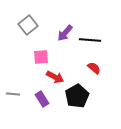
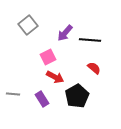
pink square: moved 7 px right; rotated 21 degrees counterclockwise
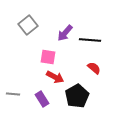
pink square: rotated 35 degrees clockwise
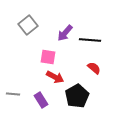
purple rectangle: moved 1 px left, 1 px down
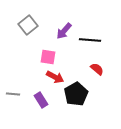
purple arrow: moved 1 px left, 2 px up
red semicircle: moved 3 px right, 1 px down
black pentagon: moved 1 px left, 2 px up
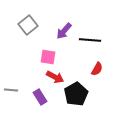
red semicircle: rotated 80 degrees clockwise
gray line: moved 2 px left, 4 px up
purple rectangle: moved 1 px left, 3 px up
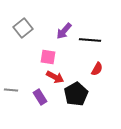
gray square: moved 5 px left, 3 px down
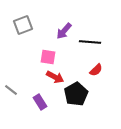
gray square: moved 3 px up; rotated 18 degrees clockwise
black line: moved 2 px down
red semicircle: moved 1 px left, 1 px down; rotated 16 degrees clockwise
gray line: rotated 32 degrees clockwise
purple rectangle: moved 5 px down
